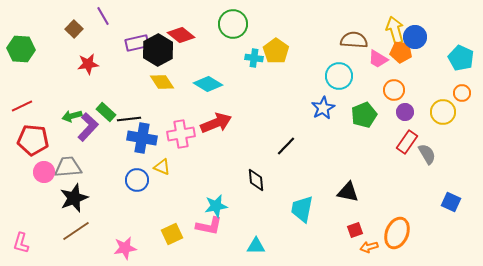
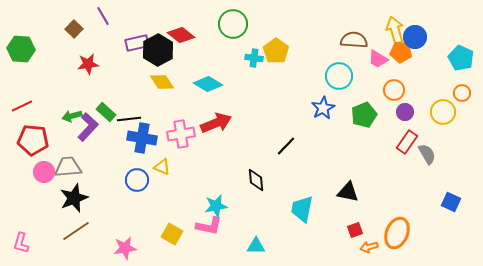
yellow square at (172, 234): rotated 35 degrees counterclockwise
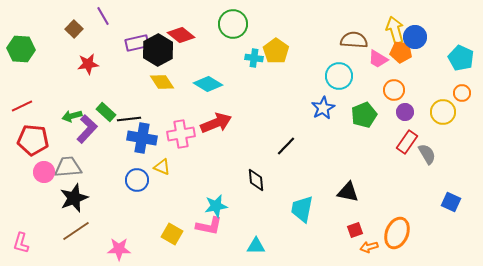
purple L-shape at (88, 127): moved 1 px left, 2 px down
pink star at (125, 248): moved 6 px left, 1 px down; rotated 10 degrees clockwise
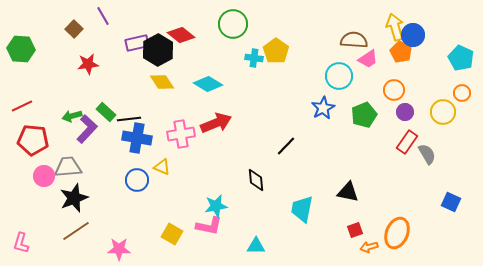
yellow arrow at (395, 30): moved 3 px up
blue circle at (415, 37): moved 2 px left, 2 px up
orange pentagon at (401, 52): rotated 20 degrees clockwise
pink trapezoid at (378, 59): moved 10 px left; rotated 65 degrees counterclockwise
blue cross at (142, 138): moved 5 px left
pink circle at (44, 172): moved 4 px down
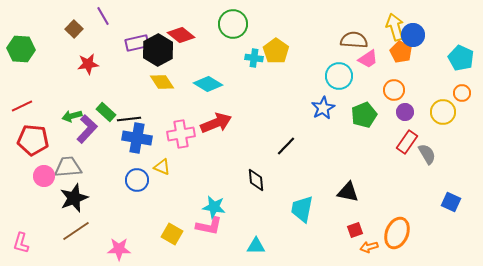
cyan star at (216, 206): moved 2 px left, 1 px down; rotated 20 degrees clockwise
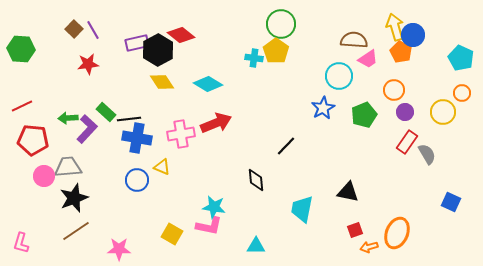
purple line at (103, 16): moved 10 px left, 14 px down
green circle at (233, 24): moved 48 px right
green arrow at (72, 116): moved 4 px left, 2 px down; rotated 12 degrees clockwise
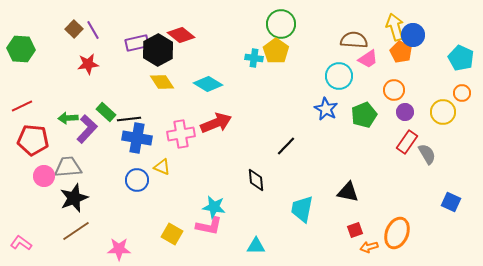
blue star at (323, 108): moved 3 px right, 1 px down; rotated 15 degrees counterclockwise
pink L-shape at (21, 243): rotated 110 degrees clockwise
